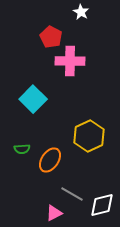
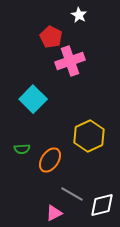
white star: moved 2 px left, 3 px down
pink cross: rotated 20 degrees counterclockwise
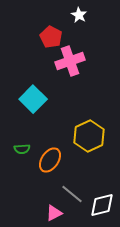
gray line: rotated 10 degrees clockwise
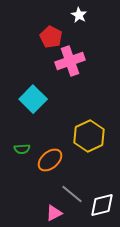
orange ellipse: rotated 15 degrees clockwise
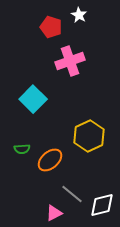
red pentagon: moved 10 px up; rotated 10 degrees counterclockwise
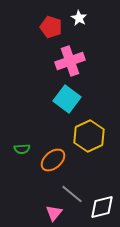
white star: moved 3 px down
cyan square: moved 34 px right; rotated 8 degrees counterclockwise
orange ellipse: moved 3 px right
white diamond: moved 2 px down
pink triangle: rotated 24 degrees counterclockwise
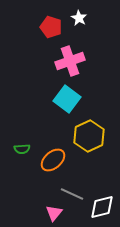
gray line: rotated 15 degrees counterclockwise
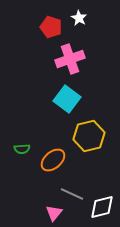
pink cross: moved 2 px up
yellow hexagon: rotated 12 degrees clockwise
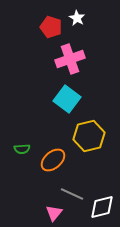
white star: moved 2 px left
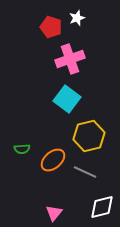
white star: rotated 21 degrees clockwise
gray line: moved 13 px right, 22 px up
